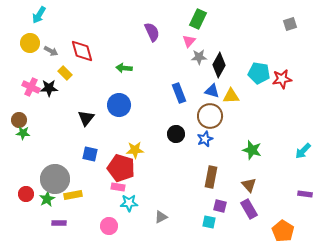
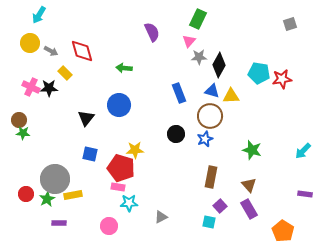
purple square at (220, 206): rotated 32 degrees clockwise
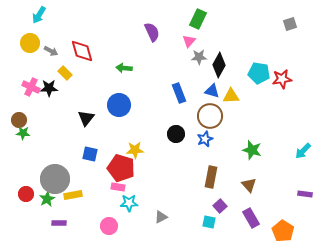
purple rectangle at (249, 209): moved 2 px right, 9 px down
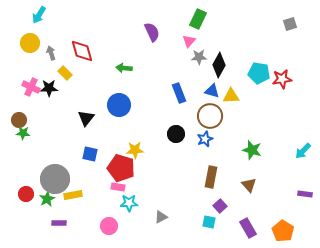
gray arrow at (51, 51): moved 2 px down; rotated 136 degrees counterclockwise
purple rectangle at (251, 218): moved 3 px left, 10 px down
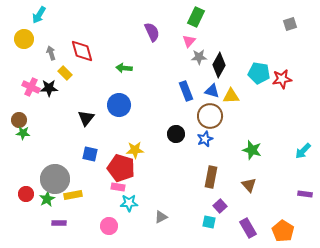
green rectangle at (198, 19): moved 2 px left, 2 px up
yellow circle at (30, 43): moved 6 px left, 4 px up
blue rectangle at (179, 93): moved 7 px right, 2 px up
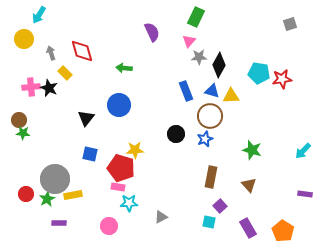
pink cross at (31, 87): rotated 30 degrees counterclockwise
black star at (49, 88): rotated 24 degrees clockwise
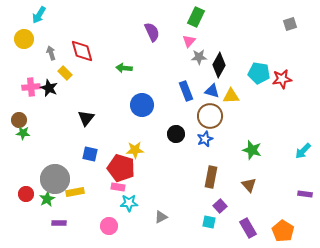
blue circle at (119, 105): moved 23 px right
yellow rectangle at (73, 195): moved 2 px right, 3 px up
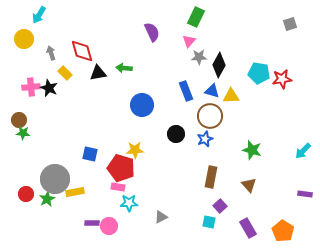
black triangle at (86, 118): moved 12 px right, 45 px up; rotated 42 degrees clockwise
purple rectangle at (59, 223): moved 33 px right
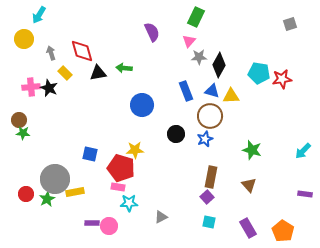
purple square at (220, 206): moved 13 px left, 9 px up
